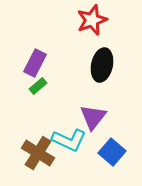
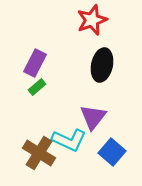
green rectangle: moved 1 px left, 1 px down
brown cross: moved 1 px right
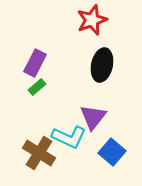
cyan L-shape: moved 3 px up
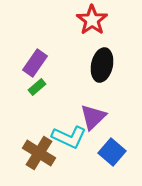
red star: rotated 16 degrees counterclockwise
purple rectangle: rotated 8 degrees clockwise
purple triangle: rotated 8 degrees clockwise
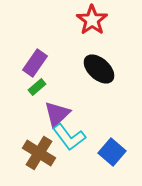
black ellipse: moved 3 px left, 4 px down; rotated 60 degrees counterclockwise
purple triangle: moved 36 px left, 3 px up
cyan L-shape: rotated 28 degrees clockwise
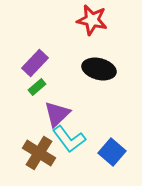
red star: rotated 24 degrees counterclockwise
purple rectangle: rotated 8 degrees clockwise
black ellipse: rotated 28 degrees counterclockwise
cyan L-shape: moved 2 px down
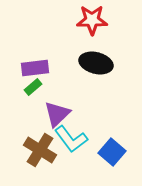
red star: rotated 12 degrees counterclockwise
purple rectangle: moved 5 px down; rotated 40 degrees clockwise
black ellipse: moved 3 px left, 6 px up
green rectangle: moved 4 px left
cyan L-shape: moved 2 px right
brown cross: moved 1 px right, 3 px up
